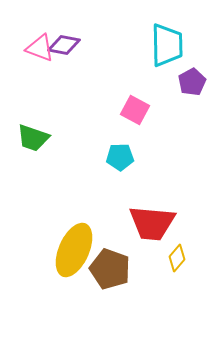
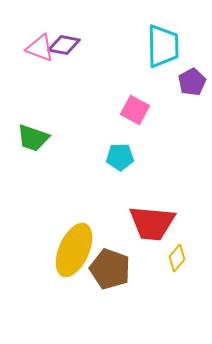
cyan trapezoid: moved 4 px left, 1 px down
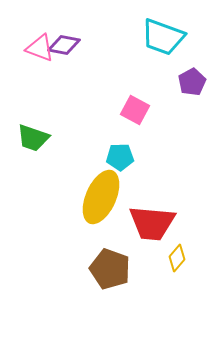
cyan trapezoid: moved 9 px up; rotated 111 degrees clockwise
yellow ellipse: moved 27 px right, 53 px up
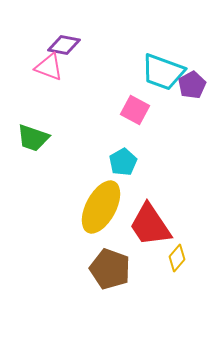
cyan trapezoid: moved 35 px down
pink triangle: moved 9 px right, 19 px down
purple pentagon: moved 3 px down
cyan pentagon: moved 3 px right, 5 px down; rotated 28 degrees counterclockwise
yellow ellipse: moved 10 px down; rotated 4 degrees clockwise
red trapezoid: moved 2 px left, 2 px down; rotated 51 degrees clockwise
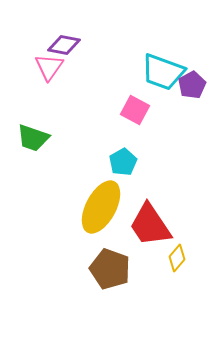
pink triangle: rotated 44 degrees clockwise
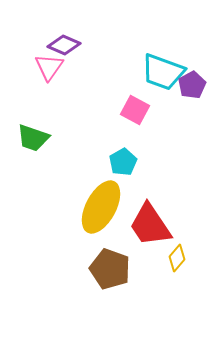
purple diamond: rotated 12 degrees clockwise
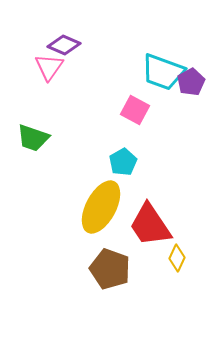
purple pentagon: moved 1 px left, 3 px up
yellow diamond: rotated 16 degrees counterclockwise
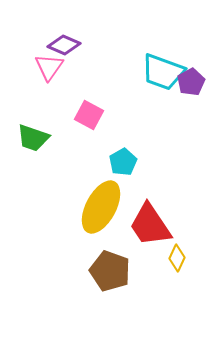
pink square: moved 46 px left, 5 px down
brown pentagon: moved 2 px down
